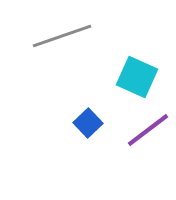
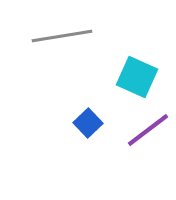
gray line: rotated 10 degrees clockwise
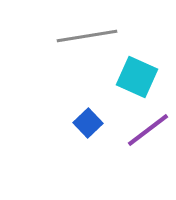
gray line: moved 25 px right
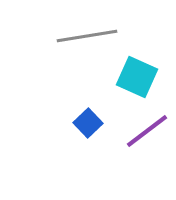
purple line: moved 1 px left, 1 px down
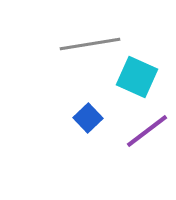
gray line: moved 3 px right, 8 px down
blue square: moved 5 px up
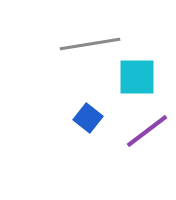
cyan square: rotated 24 degrees counterclockwise
blue square: rotated 8 degrees counterclockwise
